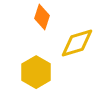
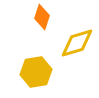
yellow hexagon: rotated 20 degrees clockwise
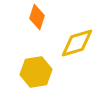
orange diamond: moved 5 px left
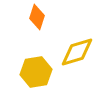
yellow diamond: moved 9 px down
